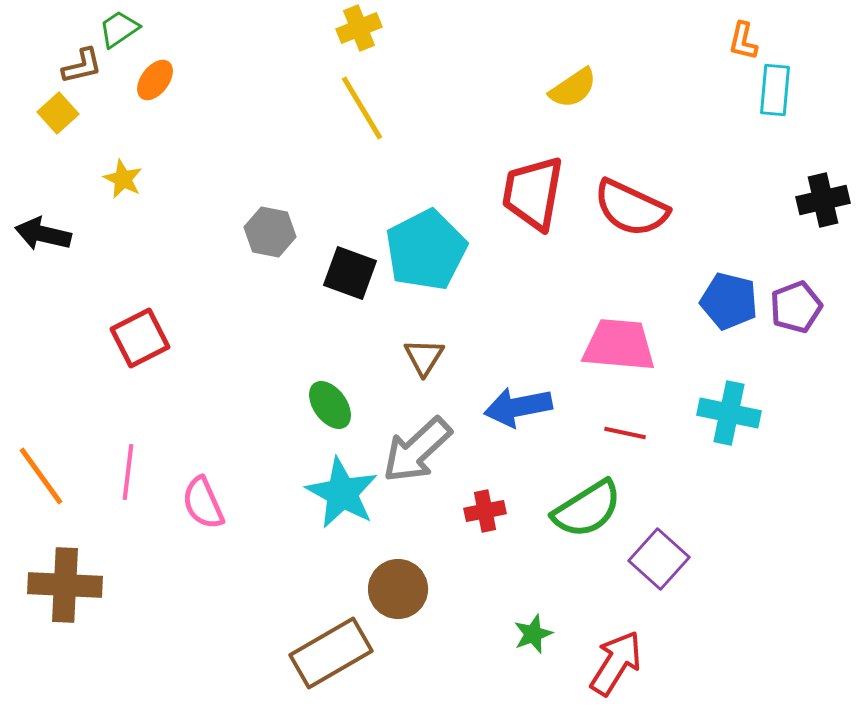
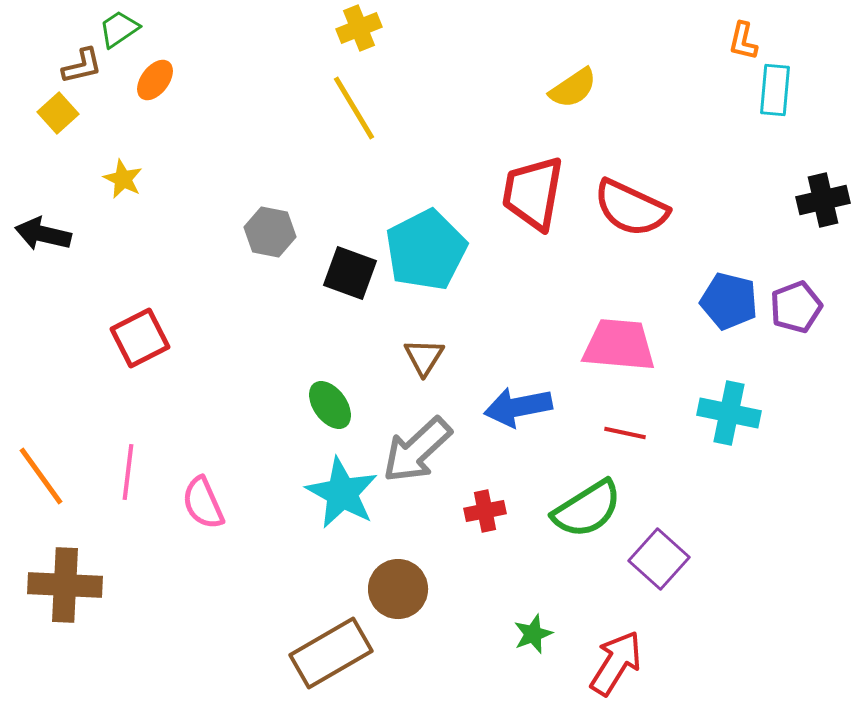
yellow line: moved 8 px left
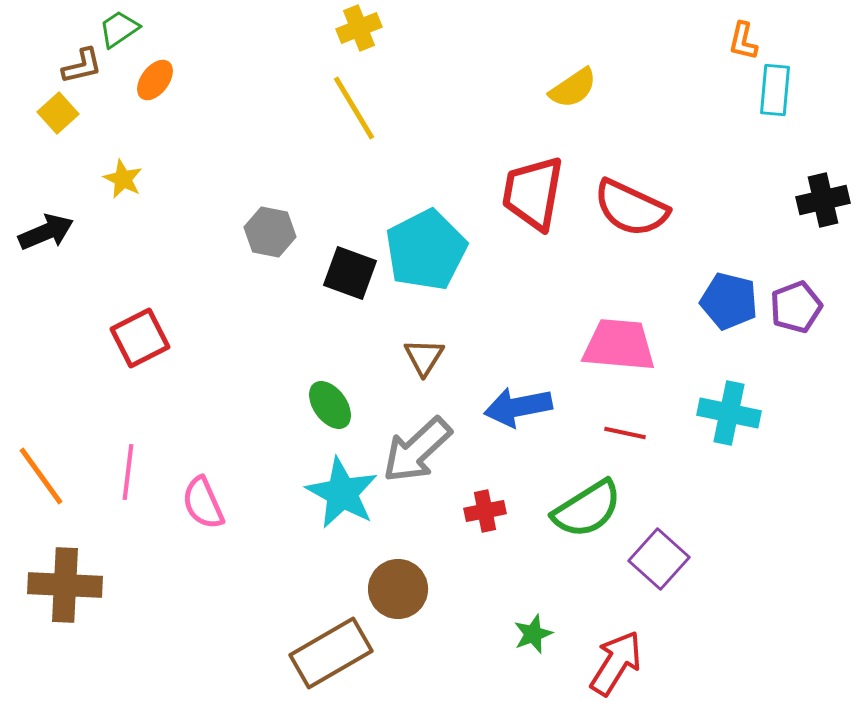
black arrow: moved 3 px right, 2 px up; rotated 144 degrees clockwise
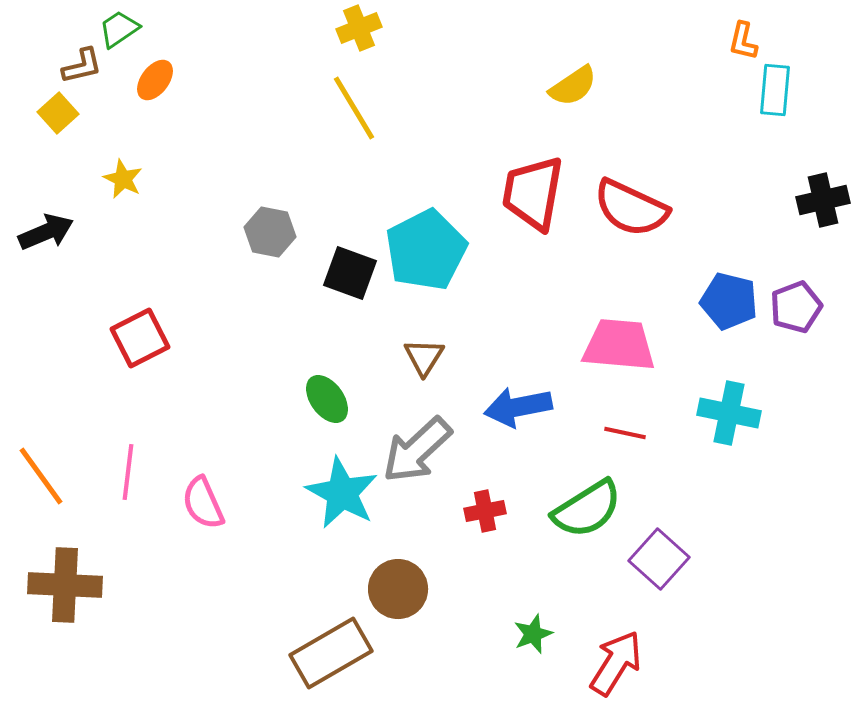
yellow semicircle: moved 2 px up
green ellipse: moved 3 px left, 6 px up
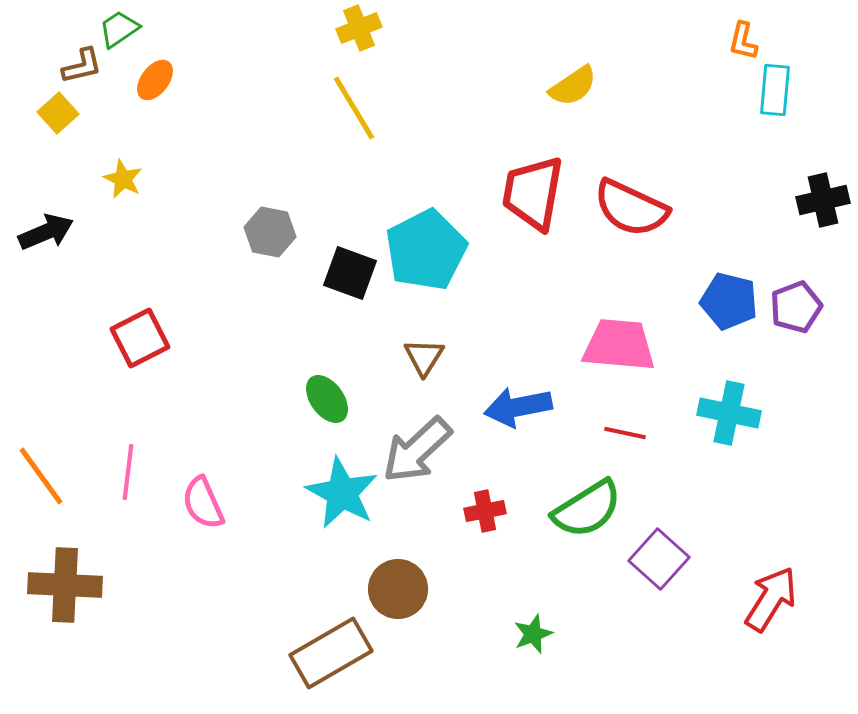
red arrow: moved 155 px right, 64 px up
